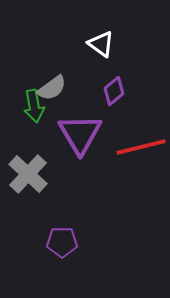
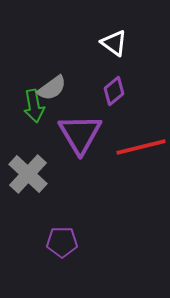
white triangle: moved 13 px right, 1 px up
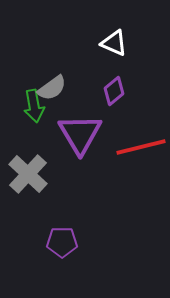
white triangle: rotated 12 degrees counterclockwise
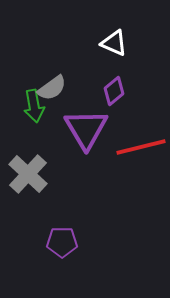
purple triangle: moved 6 px right, 5 px up
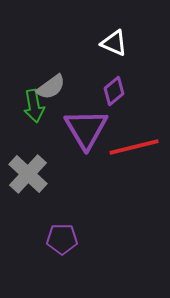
gray semicircle: moved 1 px left, 1 px up
red line: moved 7 px left
purple pentagon: moved 3 px up
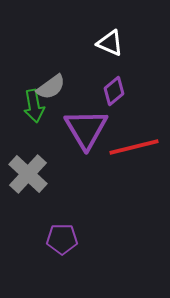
white triangle: moved 4 px left
